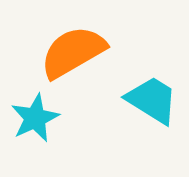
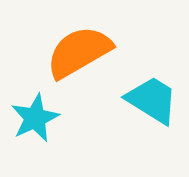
orange semicircle: moved 6 px right
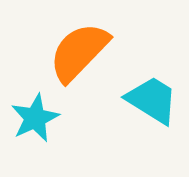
orange semicircle: rotated 16 degrees counterclockwise
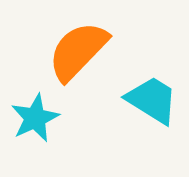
orange semicircle: moved 1 px left, 1 px up
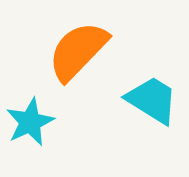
cyan star: moved 5 px left, 4 px down
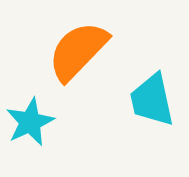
cyan trapezoid: rotated 134 degrees counterclockwise
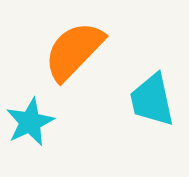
orange semicircle: moved 4 px left
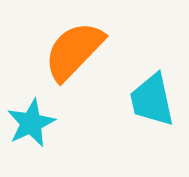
cyan star: moved 1 px right, 1 px down
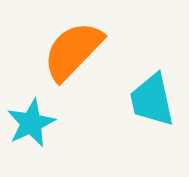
orange semicircle: moved 1 px left
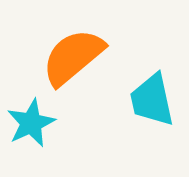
orange semicircle: moved 6 px down; rotated 6 degrees clockwise
